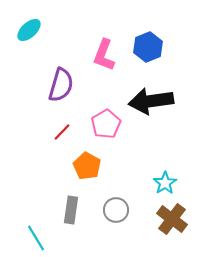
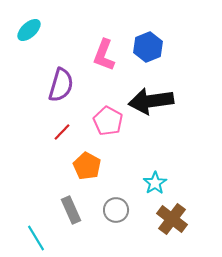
pink pentagon: moved 2 px right, 3 px up; rotated 12 degrees counterclockwise
cyan star: moved 10 px left
gray rectangle: rotated 32 degrees counterclockwise
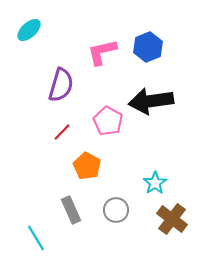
pink L-shape: moved 2 px left, 3 px up; rotated 56 degrees clockwise
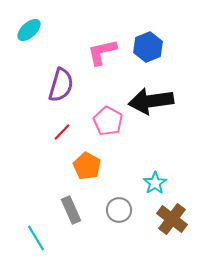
gray circle: moved 3 px right
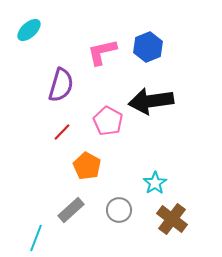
gray rectangle: rotated 72 degrees clockwise
cyan line: rotated 52 degrees clockwise
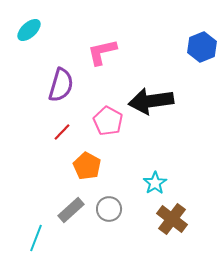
blue hexagon: moved 54 px right
gray circle: moved 10 px left, 1 px up
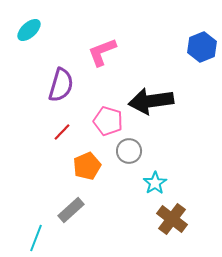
pink L-shape: rotated 8 degrees counterclockwise
pink pentagon: rotated 12 degrees counterclockwise
orange pentagon: rotated 20 degrees clockwise
gray circle: moved 20 px right, 58 px up
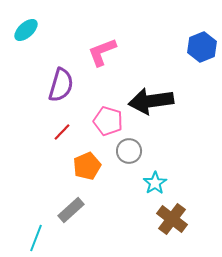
cyan ellipse: moved 3 px left
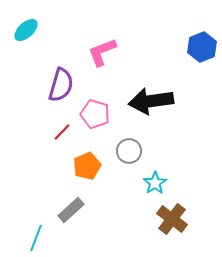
pink pentagon: moved 13 px left, 7 px up
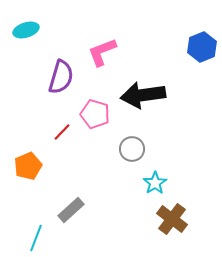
cyan ellipse: rotated 25 degrees clockwise
purple semicircle: moved 8 px up
black arrow: moved 8 px left, 6 px up
gray circle: moved 3 px right, 2 px up
orange pentagon: moved 59 px left
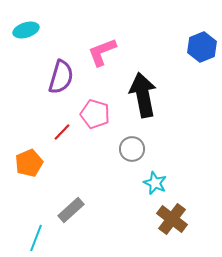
black arrow: rotated 87 degrees clockwise
orange pentagon: moved 1 px right, 3 px up
cyan star: rotated 15 degrees counterclockwise
